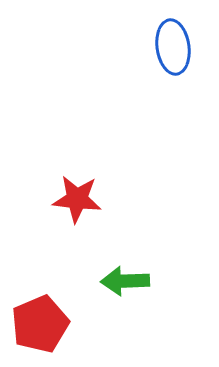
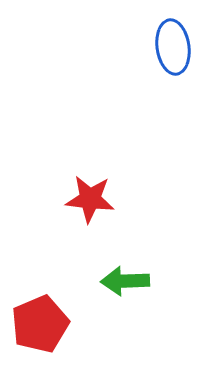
red star: moved 13 px right
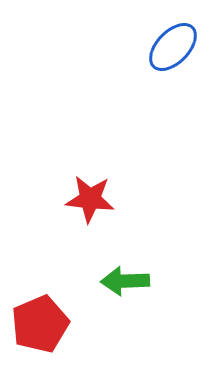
blue ellipse: rotated 52 degrees clockwise
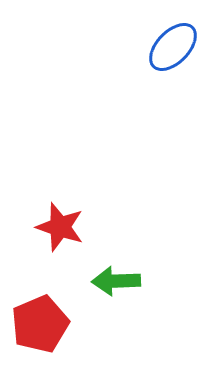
red star: moved 30 px left, 28 px down; rotated 12 degrees clockwise
green arrow: moved 9 px left
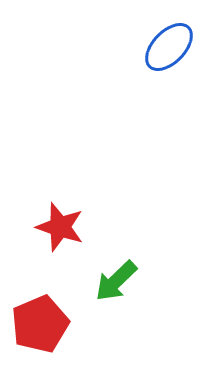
blue ellipse: moved 4 px left
green arrow: rotated 42 degrees counterclockwise
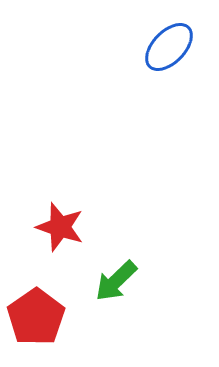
red pentagon: moved 4 px left, 7 px up; rotated 12 degrees counterclockwise
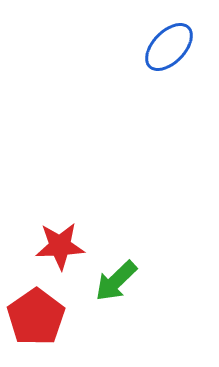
red star: moved 19 px down; rotated 21 degrees counterclockwise
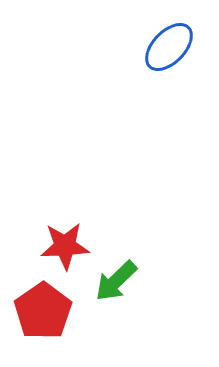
red star: moved 5 px right
red pentagon: moved 7 px right, 6 px up
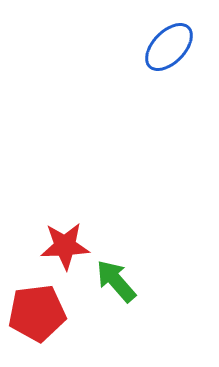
green arrow: rotated 93 degrees clockwise
red pentagon: moved 6 px left, 2 px down; rotated 28 degrees clockwise
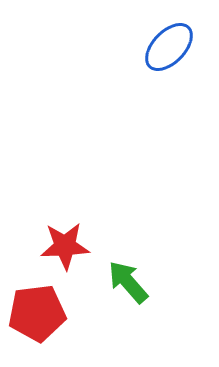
green arrow: moved 12 px right, 1 px down
